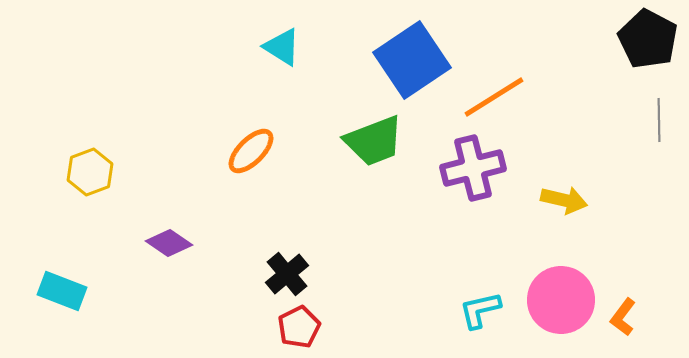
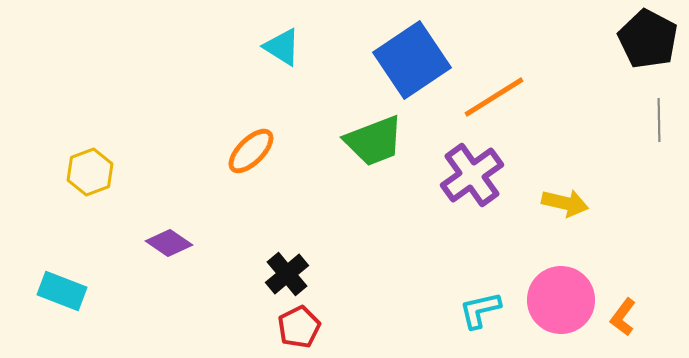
purple cross: moved 1 px left, 7 px down; rotated 22 degrees counterclockwise
yellow arrow: moved 1 px right, 3 px down
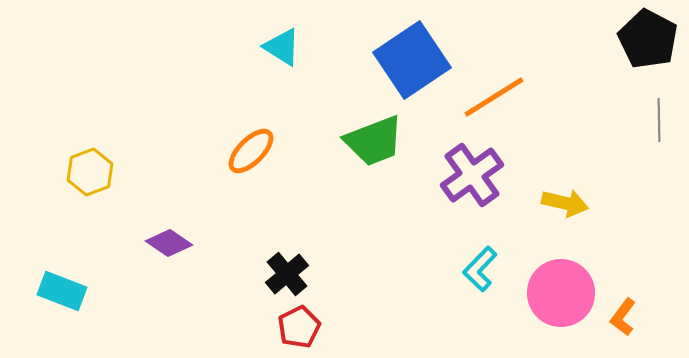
pink circle: moved 7 px up
cyan L-shape: moved 41 px up; rotated 33 degrees counterclockwise
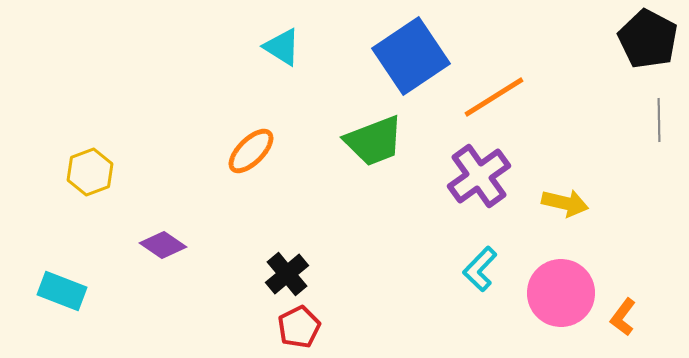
blue square: moved 1 px left, 4 px up
purple cross: moved 7 px right, 1 px down
purple diamond: moved 6 px left, 2 px down
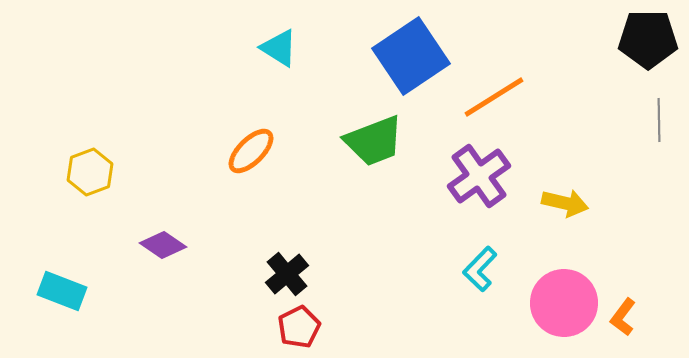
black pentagon: rotated 28 degrees counterclockwise
cyan triangle: moved 3 px left, 1 px down
pink circle: moved 3 px right, 10 px down
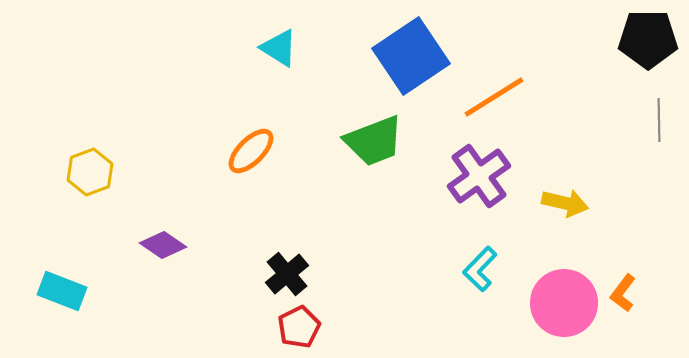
orange L-shape: moved 24 px up
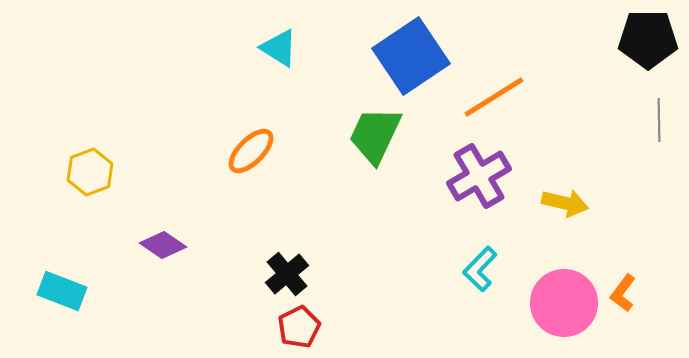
green trapezoid: moved 1 px right, 6 px up; rotated 136 degrees clockwise
purple cross: rotated 6 degrees clockwise
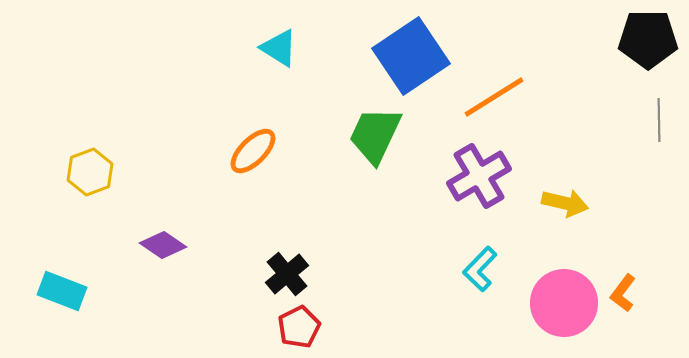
orange ellipse: moved 2 px right
